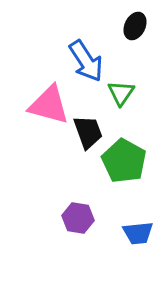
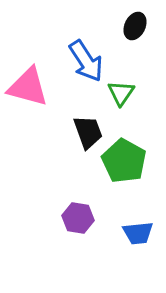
pink triangle: moved 21 px left, 18 px up
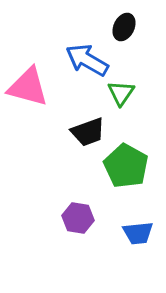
black ellipse: moved 11 px left, 1 px down
blue arrow: moved 1 px right, 1 px up; rotated 153 degrees clockwise
black trapezoid: rotated 90 degrees clockwise
green pentagon: moved 2 px right, 5 px down
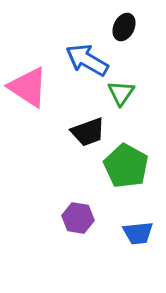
pink triangle: rotated 18 degrees clockwise
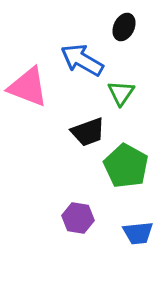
blue arrow: moved 5 px left
pink triangle: rotated 12 degrees counterclockwise
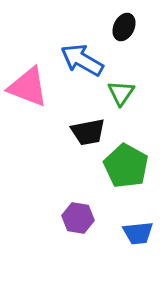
black trapezoid: rotated 9 degrees clockwise
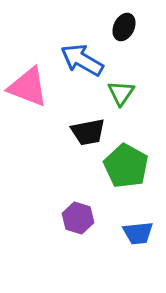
purple hexagon: rotated 8 degrees clockwise
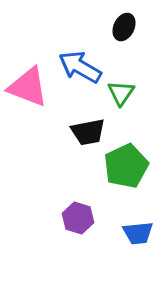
blue arrow: moved 2 px left, 7 px down
green pentagon: rotated 18 degrees clockwise
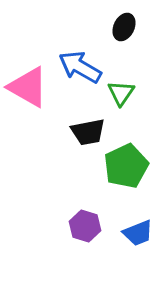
pink triangle: rotated 9 degrees clockwise
purple hexagon: moved 7 px right, 8 px down
blue trapezoid: rotated 16 degrees counterclockwise
